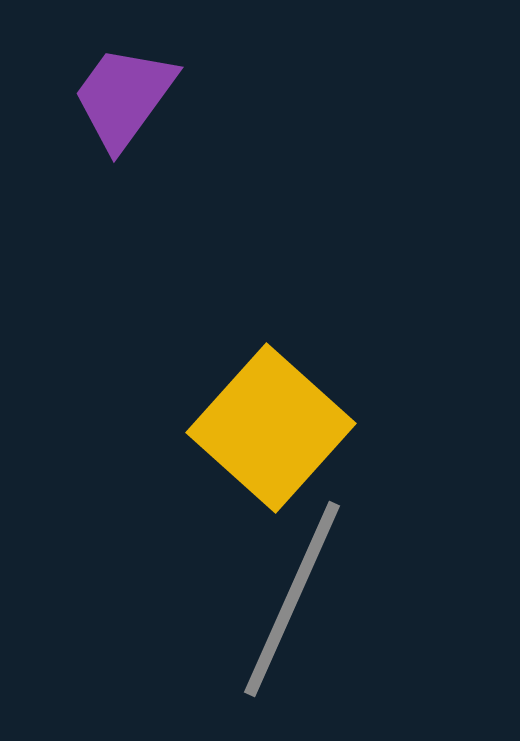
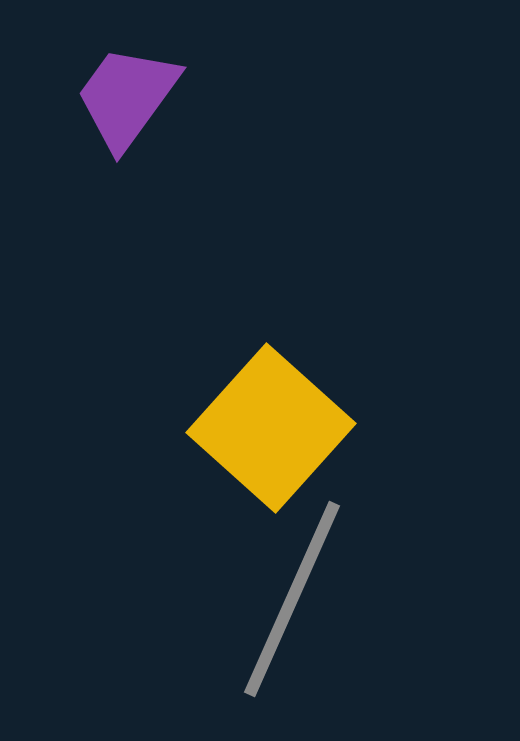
purple trapezoid: moved 3 px right
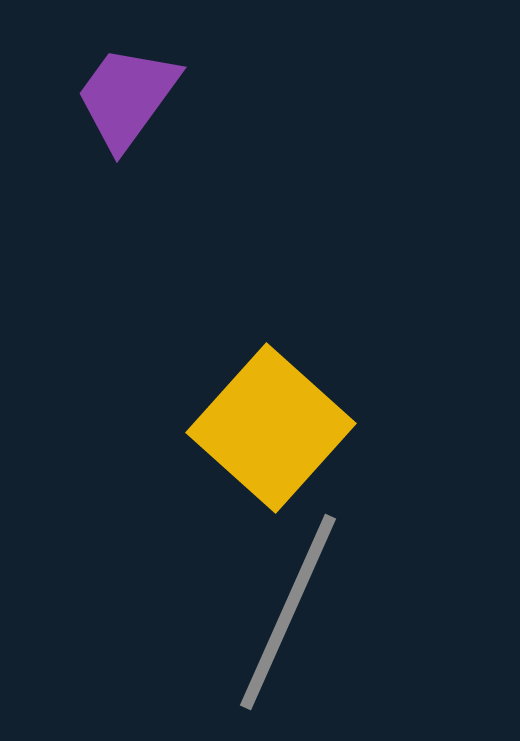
gray line: moved 4 px left, 13 px down
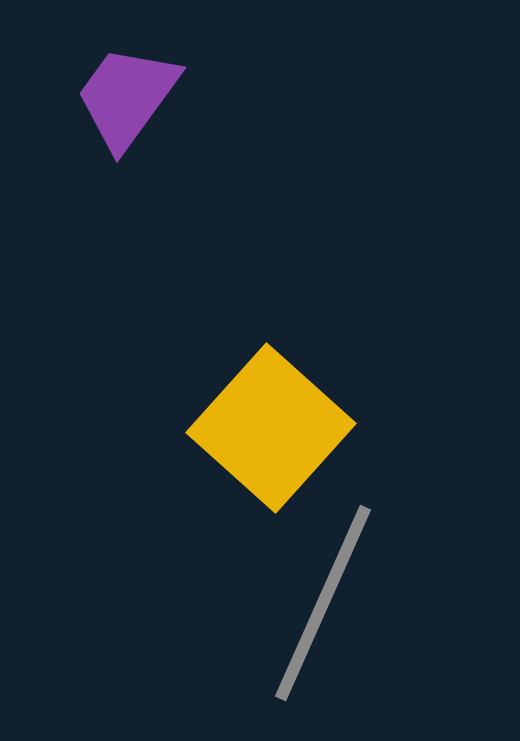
gray line: moved 35 px right, 9 px up
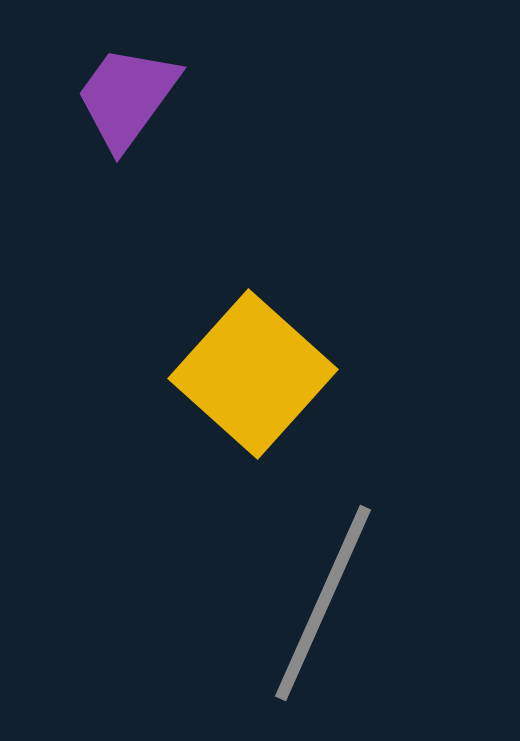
yellow square: moved 18 px left, 54 px up
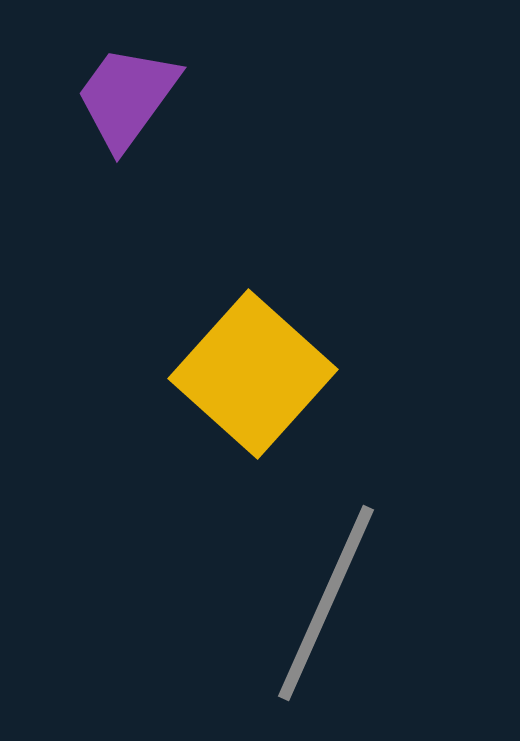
gray line: moved 3 px right
